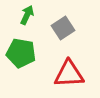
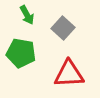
green arrow: rotated 126 degrees clockwise
gray square: rotated 15 degrees counterclockwise
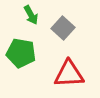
green arrow: moved 4 px right
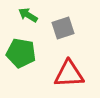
green arrow: moved 3 px left; rotated 150 degrees clockwise
gray square: rotated 30 degrees clockwise
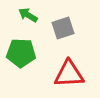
green pentagon: rotated 8 degrees counterclockwise
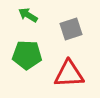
gray square: moved 8 px right, 1 px down
green pentagon: moved 6 px right, 2 px down
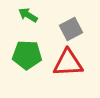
gray square: rotated 10 degrees counterclockwise
red triangle: moved 1 px left, 11 px up
